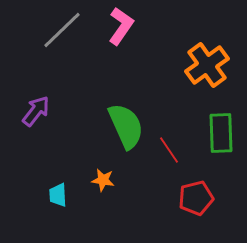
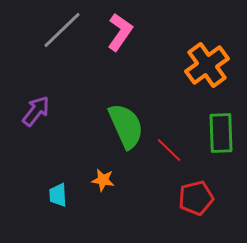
pink L-shape: moved 1 px left, 6 px down
red line: rotated 12 degrees counterclockwise
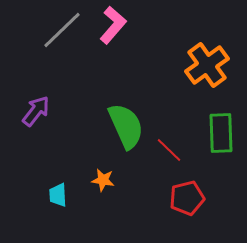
pink L-shape: moved 7 px left, 7 px up; rotated 6 degrees clockwise
red pentagon: moved 9 px left
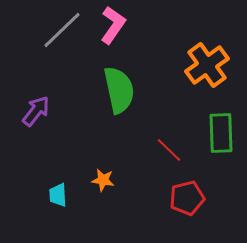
pink L-shape: rotated 6 degrees counterclockwise
green semicircle: moved 7 px left, 36 px up; rotated 12 degrees clockwise
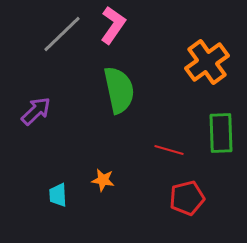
gray line: moved 4 px down
orange cross: moved 3 px up
purple arrow: rotated 8 degrees clockwise
red line: rotated 28 degrees counterclockwise
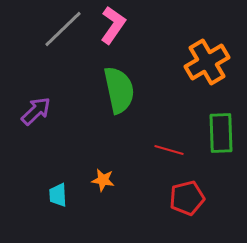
gray line: moved 1 px right, 5 px up
orange cross: rotated 6 degrees clockwise
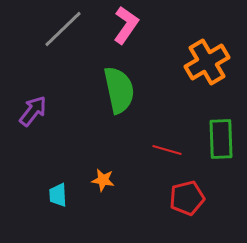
pink L-shape: moved 13 px right
purple arrow: moved 3 px left; rotated 8 degrees counterclockwise
green rectangle: moved 6 px down
red line: moved 2 px left
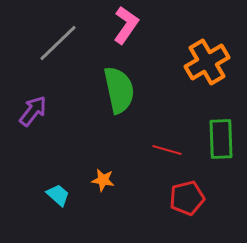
gray line: moved 5 px left, 14 px down
cyan trapezoid: rotated 135 degrees clockwise
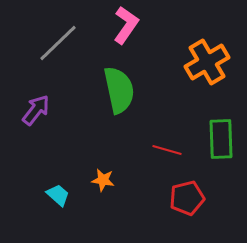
purple arrow: moved 3 px right, 1 px up
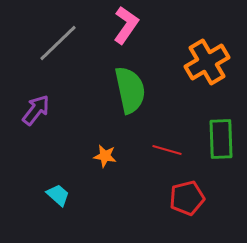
green semicircle: moved 11 px right
orange star: moved 2 px right, 24 px up
